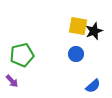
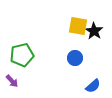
black star: rotated 18 degrees counterclockwise
blue circle: moved 1 px left, 4 px down
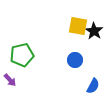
blue circle: moved 2 px down
purple arrow: moved 2 px left, 1 px up
blue semicircle: rotated 21 degrees counterclockwise
